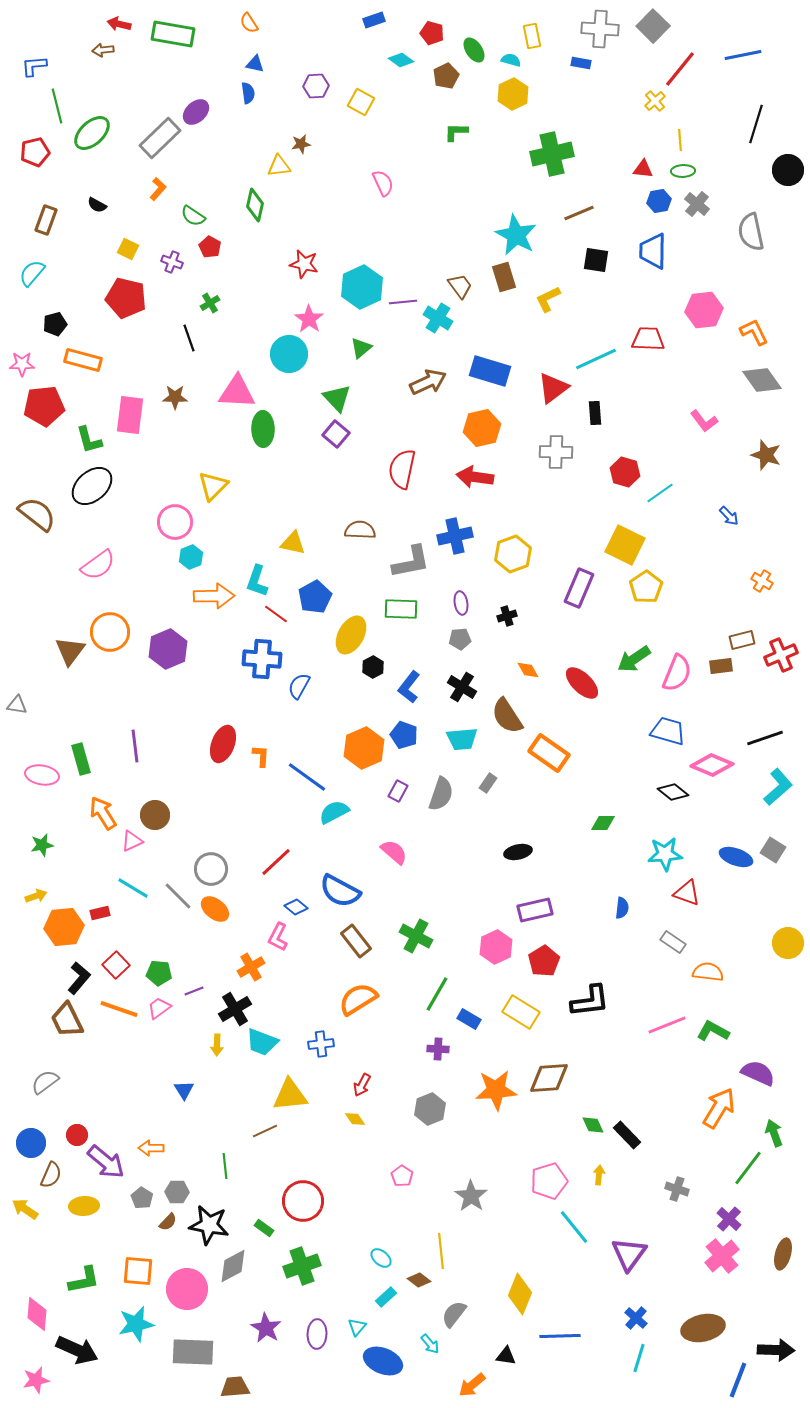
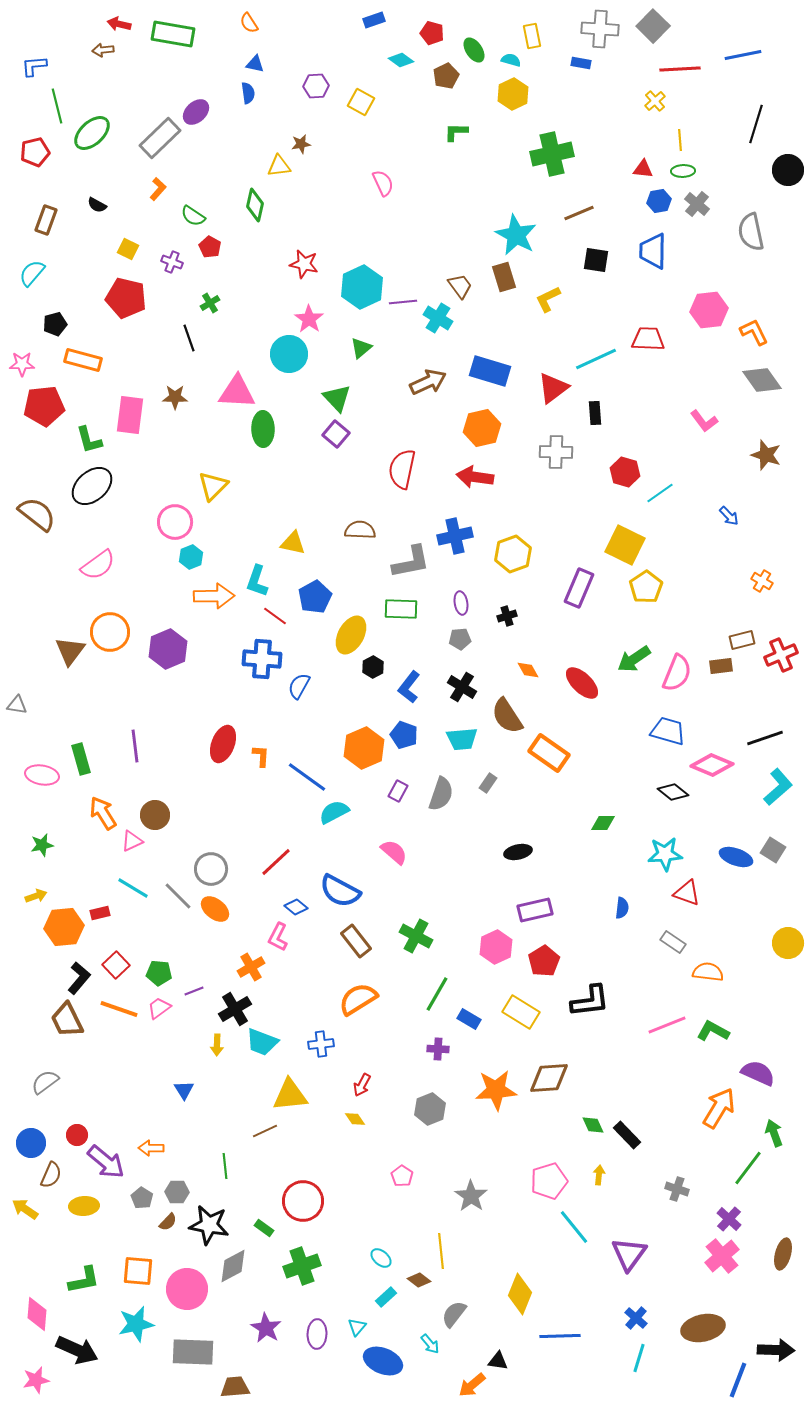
red line at (680, 69): rotated 48 degrees clockwise
pink hexagon at (704, 310): moved 5 px right
red line at (276, 614): moved 1 px left, 2 px down
black triangle at (506, 1356): moved 8 px left, 5 px down
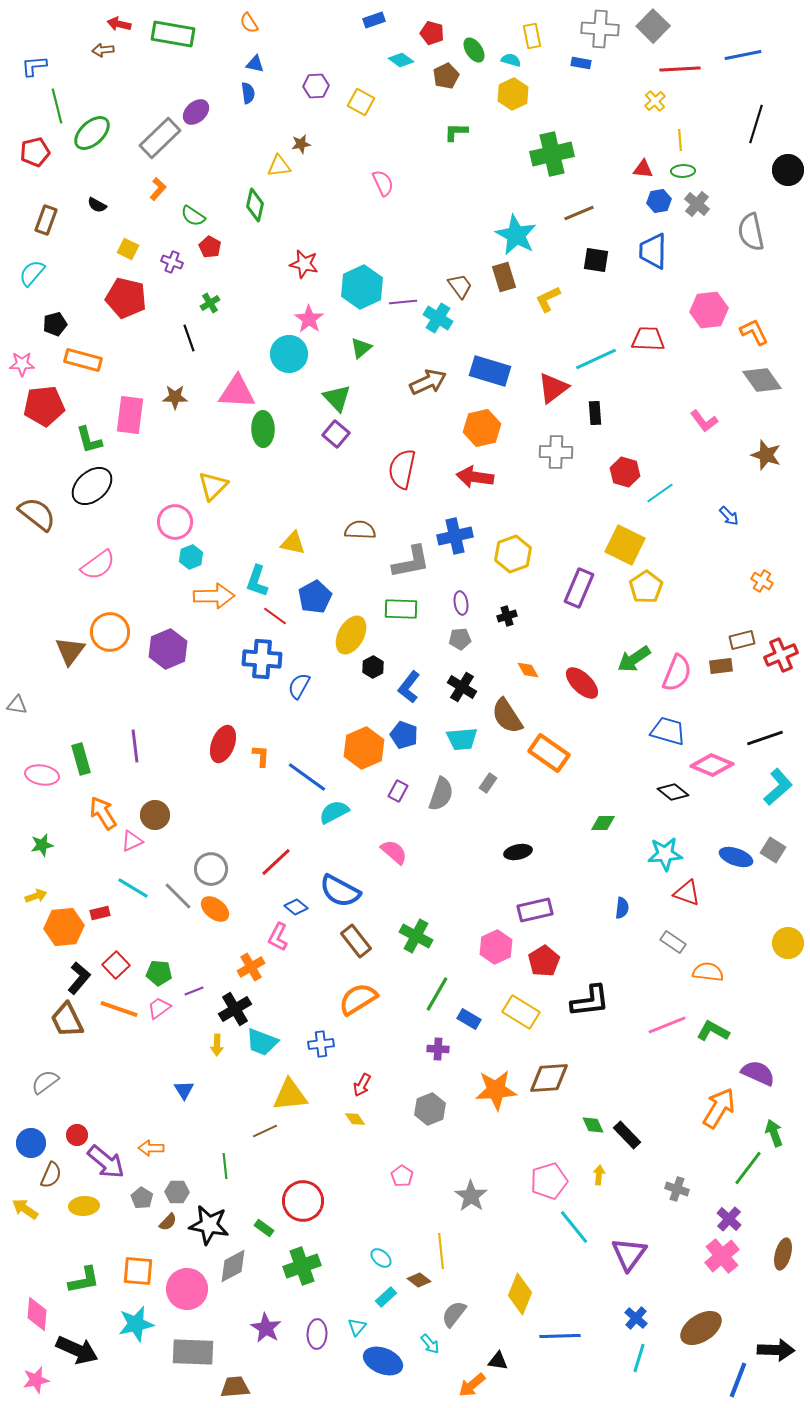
brown ellipse at (703, 1328): moved 2 px left; rotated 21 degrees counterclockwise
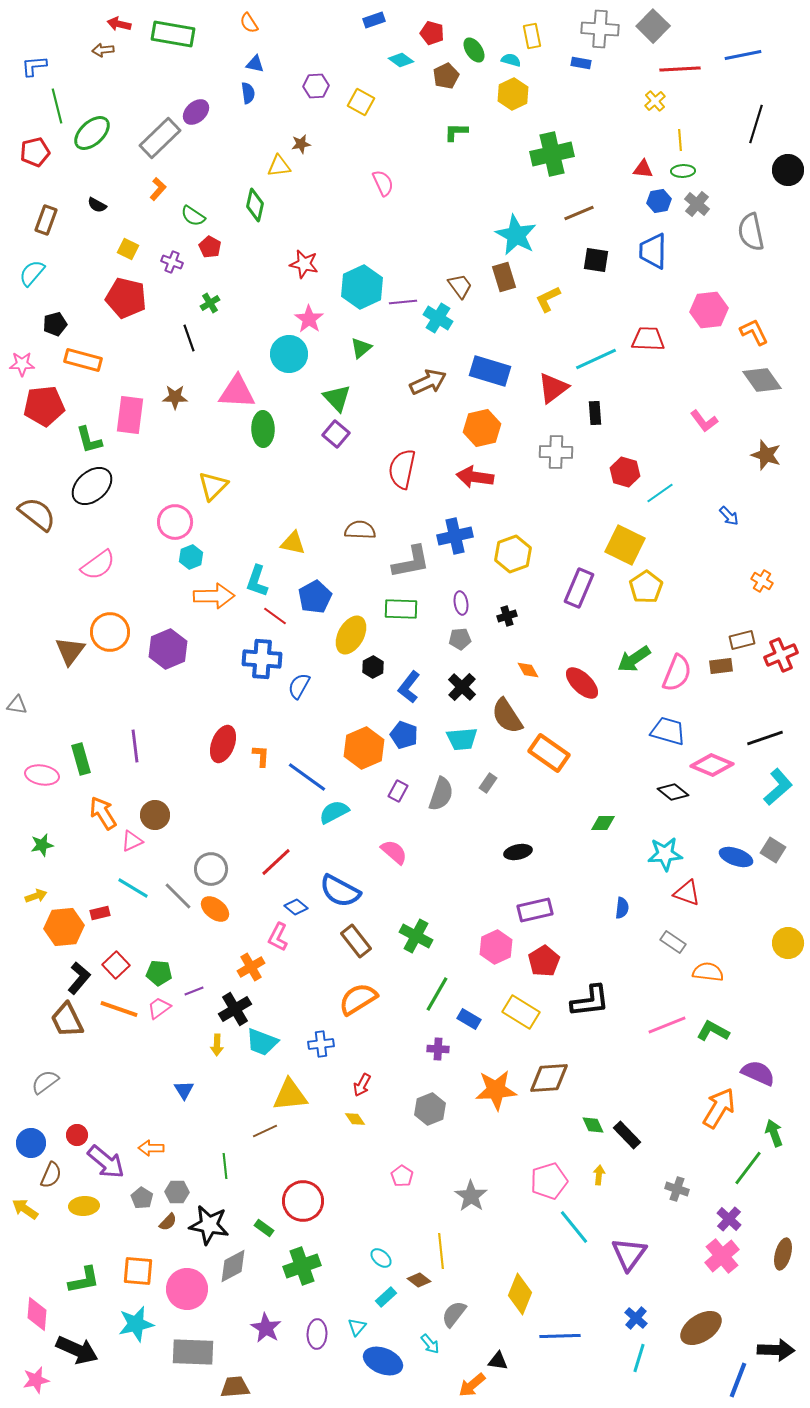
black cross at (462, 687): rotated 12 degrees clockwise
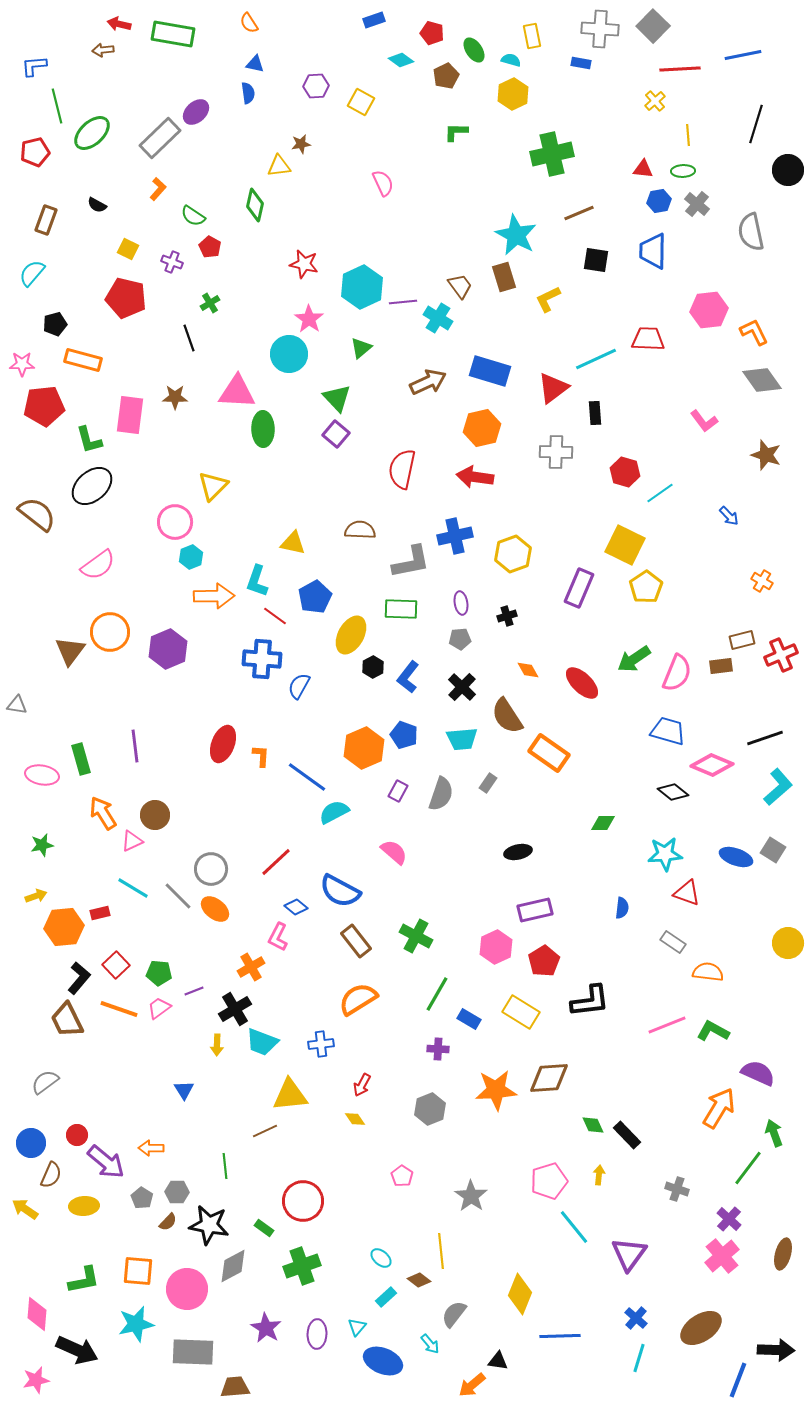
yellow line at (680, 140): moved 8 px right, 5 px up
blue L-shape at (409, 687): moved 1 px left, 10 px up
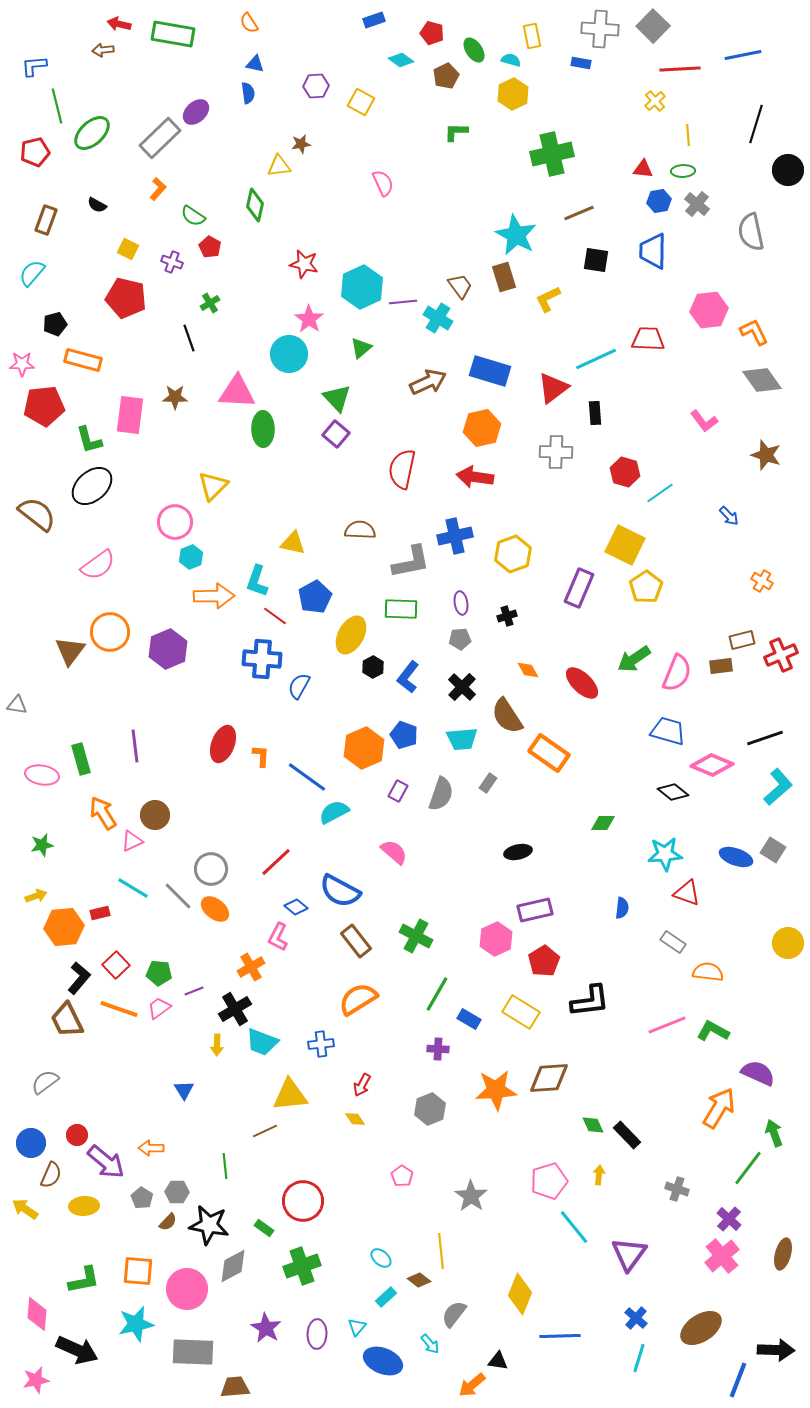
pink hexagon at (496, 947): moved 8 px up
